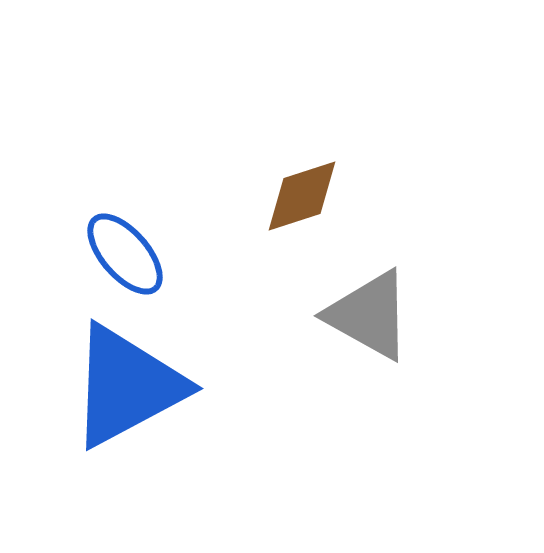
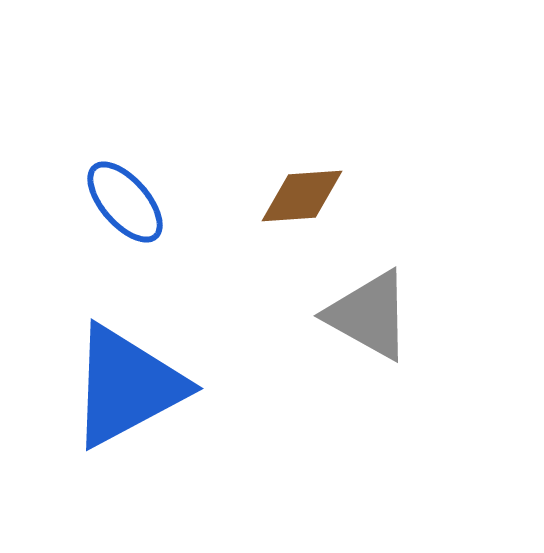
brown diamond: rotated 14 degrees clockwise
blue ellipse: moved 52 px up
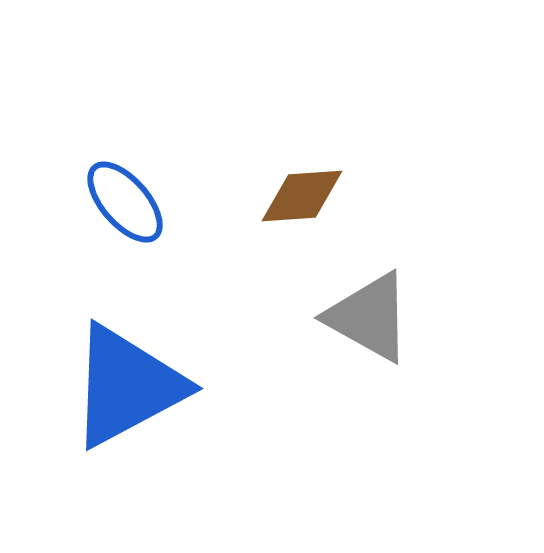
gray triangle: moved 2 px down
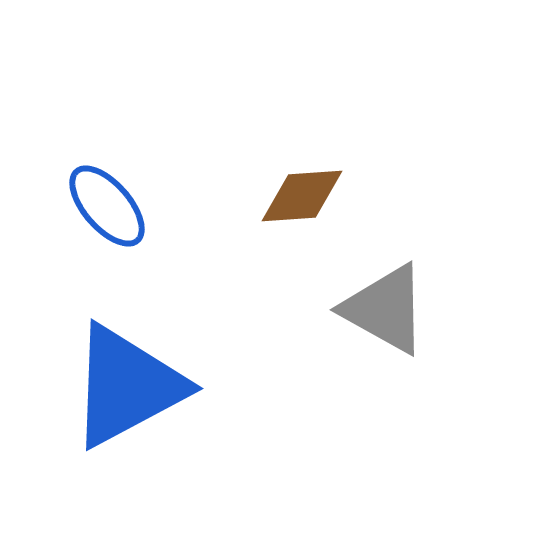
blue ellipse: moved 18 px left, 4 px down
gray triangle: moved 16 px right, 8 px up
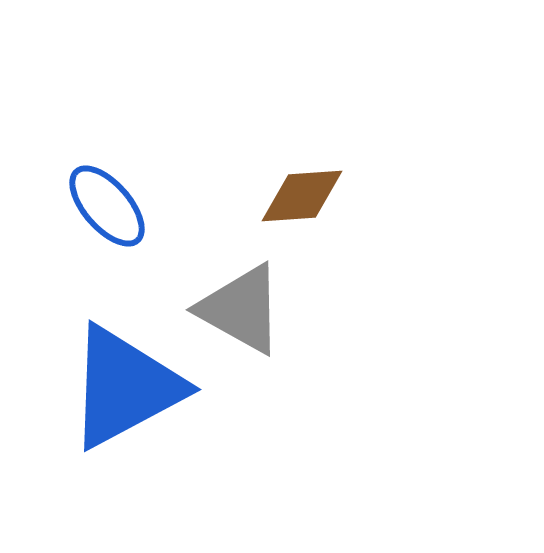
gray triangle: moved 144 px left
blue triangle: moved 2 px left, 1 px down
